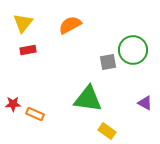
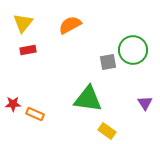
purple triangle: rotated 28 degrees clockwise
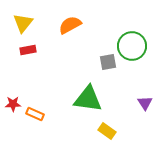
green circle: moved 1 px left, 4 px up
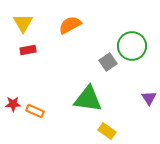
yellow triangle: rotated 10 degrees counterclockwise
gray square: rotated 24 degrees counterclockwise
purple triangle: moved 4 px right, 5 px up
orange rectangle: moved 3 px up
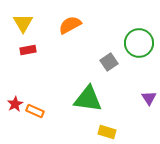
green circle: moved 7 px right, 3 px up
gray square: moved 1 px right
red star: moved 2 px right; rotated 28 degrees counterclockwise
yellow rectangle: moved 1 px down; rotated 18 degrees counterclockwise
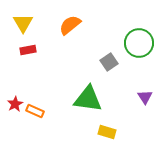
orange semicircle: rotated 10 degrees counterclockwise
purple triangle: moved 4 px left, 1 px up
